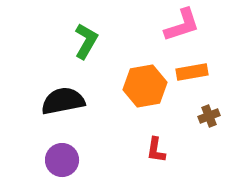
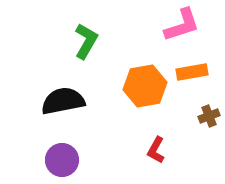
red L-shape: rotated 20 degrees clockwise
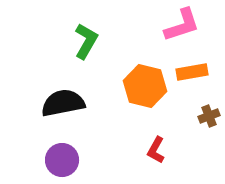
orange hexagon: rotated 24 degrees clockwise
black semicircle: moved 2 px down
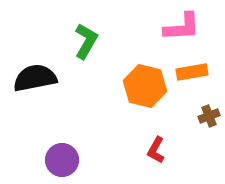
pink L-shape: moved 2 px down; rotated 15 degrees clockwise
black semicircle: moved 28 px left, 25 px up
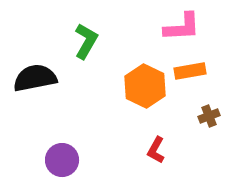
orange rectangle: moved 2 px left, 1 px up
orange hexagon: rotated 12 degrees clockwise
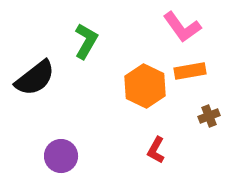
pink L-shape: rotated 57 degrees clockwise
black semicircle: rotated 153 degrees clockwise
purple circle: moved 1 px left, 4 px up
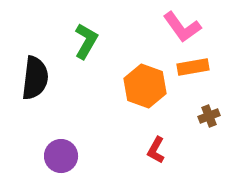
orange rectangle: moved 3 px right, 4 px up
black semicircle: rotated 45 degrees counterclockwise
orange hexagon: rotated 6 degrees counterclockwise
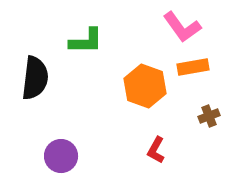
green L-shape: rotated 60 degrees clockwise
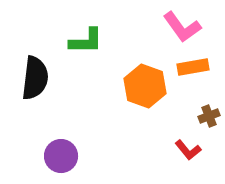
red L-shape: moved 32 px right; rotated 68 degrees counterclockwise
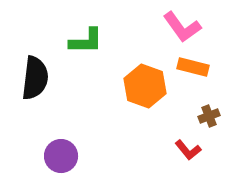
orange rectangle: rotated 24 degrees clockwise
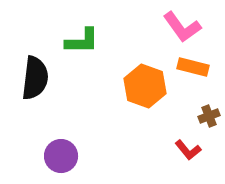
green L-shape: moved 4 px left
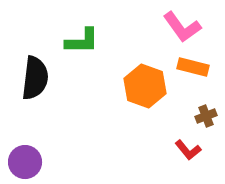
brown cross: moved 3 px left
purple circle: moved 36 px left, 6 px down
